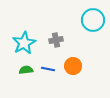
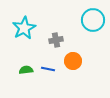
cyan star: moved 15 px up
orange circle: moved 5 px up
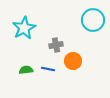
gray cross: moved 5 px down
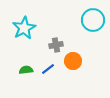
blue line: rotated 48 degrees counterclockwise
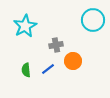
cyan star: moved 1 px right, 2 px up
green semicircle: rotated 88 degrees counterclockwise
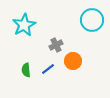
cyan circle: moved 1 px left
cyan star: moved 1 px left, 1 px up
gray cross: rotated 16 degrees counterclockwise
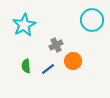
green semicircle: moved 4 px up
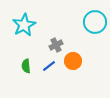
cyan circle: moved 3 px right, 2 px down
blue line: moved 1 px right, 3 px up
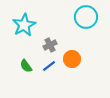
cyan circle: moved 9 px left, 5 px up
gray cross: moved 6 px left
orange circle: moved 1 px left, 2 px up
green semicircle: rotated 32 degrees counterclockwise
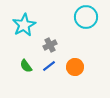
orange circle: moved 3 px right, 8 px down
